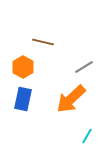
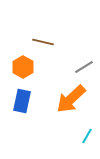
blue rectangle: moved 1 px left, 2 px down
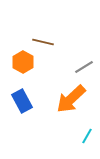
orange hexagon: moved 5 px up
blue rectangle: rotated 40 degrees counterclockwise
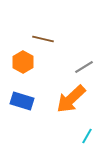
brown line: moved 3 px up
blue rectangle: rotated 45 degrees counterclockwise
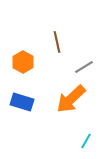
brown line: moved 14 px right, 3 px down; rotated 65 degrees clockwise
blue rectangle: moved 1 px down
cyan line: moved 1 px left, 5 px down
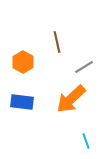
blue rectangle: rotated 10 degrees counterclockwise
cyan line: rotated 49 degrees counterclockwise
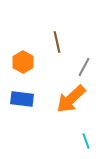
gray line: rotated 30 degrees counterclockwise
blue rectangle: moved 3 px up
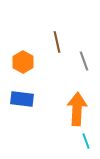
gray line: moved 6 px up; rotated 48 degrees counterclockwise
orange arrow: moved 6 px right, 10 px down; rotated 136 degrees clockwise
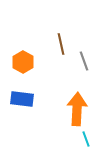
brown line: moved 4 px right, 2 px down
cyan line: moved 2 px up
